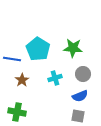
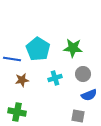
brown star: rotated 24 degrees clockwise
blue semicircle: moved 9 px right, 1 px up
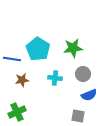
green star: rotated 12 degrees counterclockwise
cyan cross: rotated 24 degrees clockwise
green cross: rotated 36 degrees counterclockwise
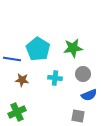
brown star: rotated 16 degrees clockwise
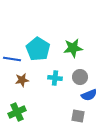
gray circle: moved 3 px left, 3 px down
brown star: rotated 16 degrees counterclockwise
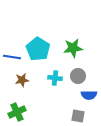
blue line: moved 2 px up
gray circle: moved 2 px left, 1 px up
blue semicircle: rotated 21 degrees clockwise
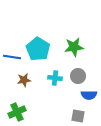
green star: moved 1 px right, 1 px up
brown star: moved 2 px right
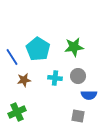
blue line: rotated 48 degrees clockwise
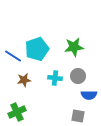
cyan pentagon: moved 1 px left; rotated 20 degrees clockwise
blue line: moved 1 px right, 1 px up; rotated 24 degrees counterclockwise
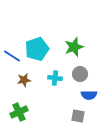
green star: rotated 12 degrees counterclockwise
blue line: moved 1 px left
gray circle: moved 2 px right, 2 px up
green cross: moved 2 px right
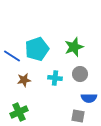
blue semicircle: moved 3 px down
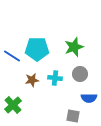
cyan pentagon: rotated 20 degrees clockwise
brown star: moved 8 px right
green cross: moved 6 px left, 7 px up; rotated 18 degrees counterclockwise
gray square: moved 5 px left
